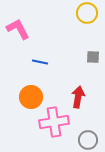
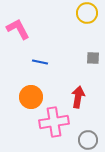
gray square: moved 1 px down
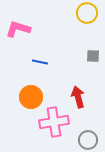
pink L-shape: rotated 45 degrees counterclockwise
gray square: moved 2 px up
red arrow: rotated 25 degrees counterclockwise
